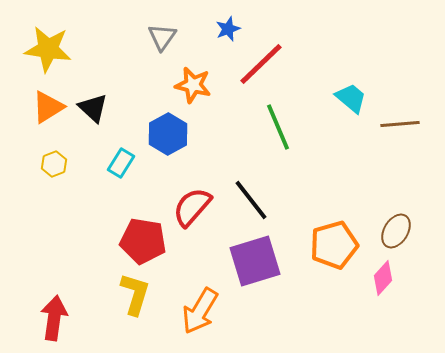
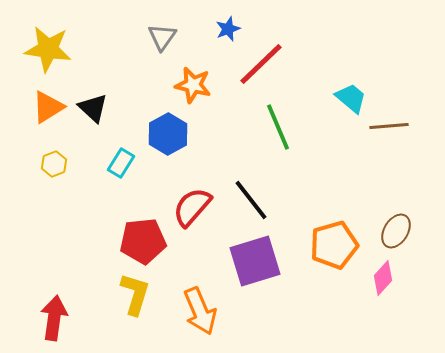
brown line: moved 11 px left, 2 px down
red pentagon: rotated 15 degrees counterclockwise
orange arrow: rotated 54 degrees counterclockwise
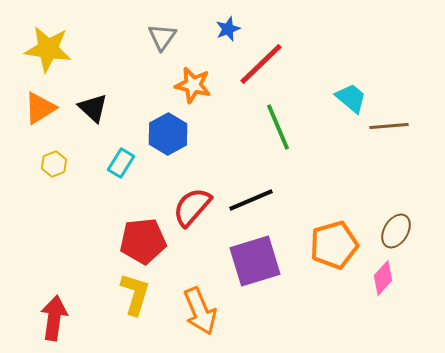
orange triangle: moved 8 px left, 1 px down
black line: rotated 75 degrees counterclockwise
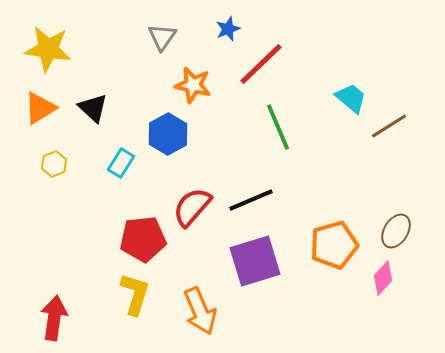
brown line: rotated 27 degrees counterclockwise
red pentagon: moved 2 px up
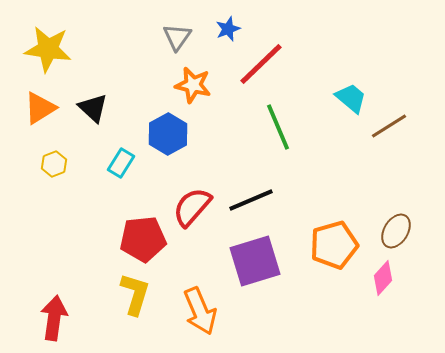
gray triangle: moved 15 px right
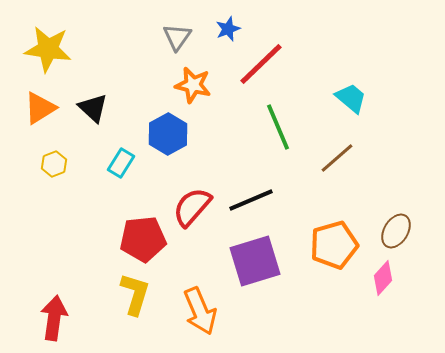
brown line: moved 52 px left, 32 px down; rotated 9 degrees counterclockwise
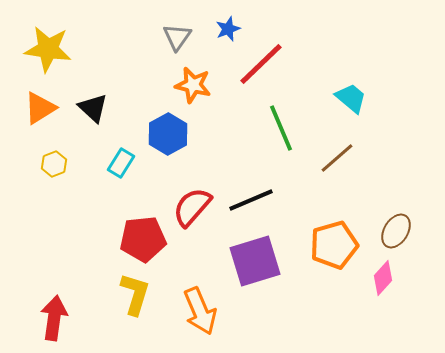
green line: moved 3 px right, 1 px down
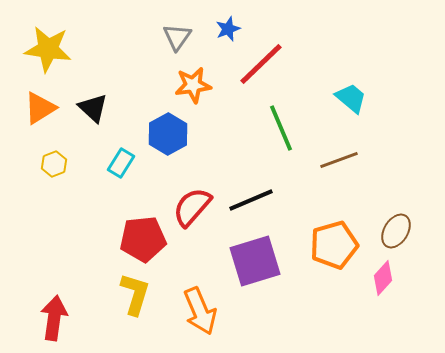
orange star: rotated 21 degrees counterclockwise
brown line: moved 2 px right, 2 px down; rotated 21 degrees clockwise
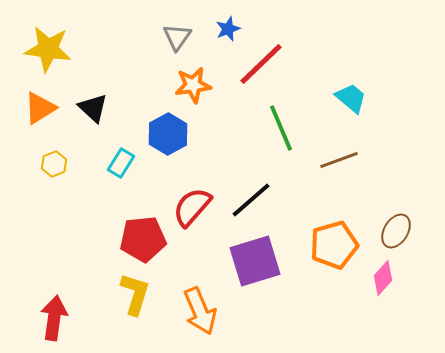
black line: rotated 18 degrees counterclockwise
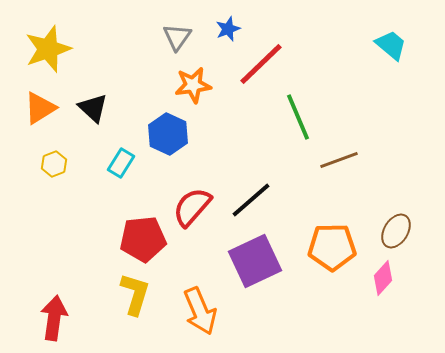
yellow star: rotated 27 degrees counterclockwise
cyan trapezoid: moved 40 px right, 53 px up
green line: moved 17 px right, 11 px up
blue hexagon: rotated 6 degrees counterclockwise
orange pentagon: moved 2 px left, 2 px down; rotated 15 degrees clockwise
purple square: rotated 8 degrees counterclockwise
